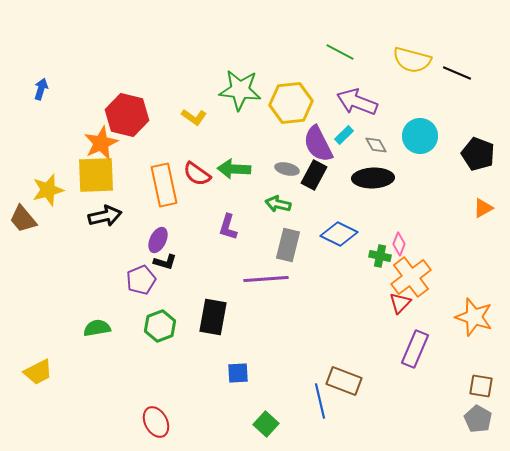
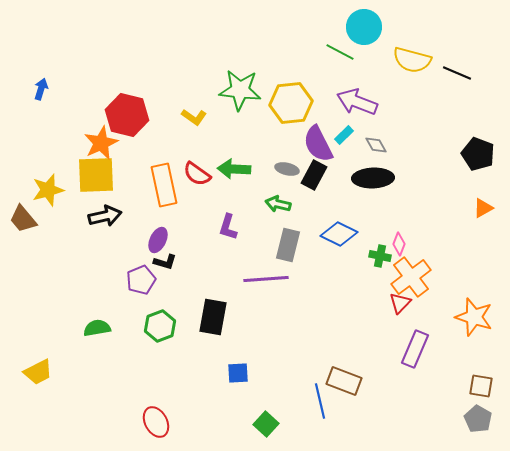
cyan circle at (420, 136): moved 56 px left, 109 px up
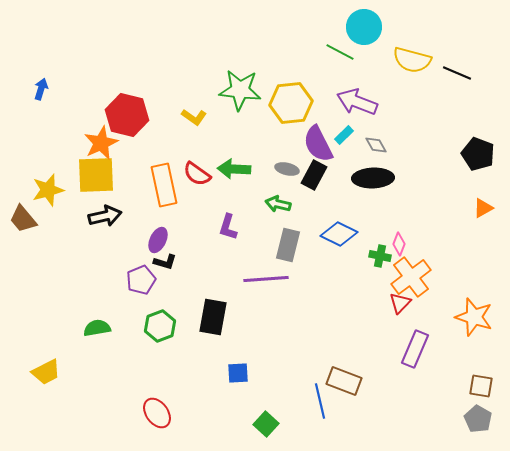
yellow trapezoid at (38, 372): moved 8 px right
red ellipse at (156, 422): moved 1 px right, 9 px up; rotated 8 degrees counterclockwise
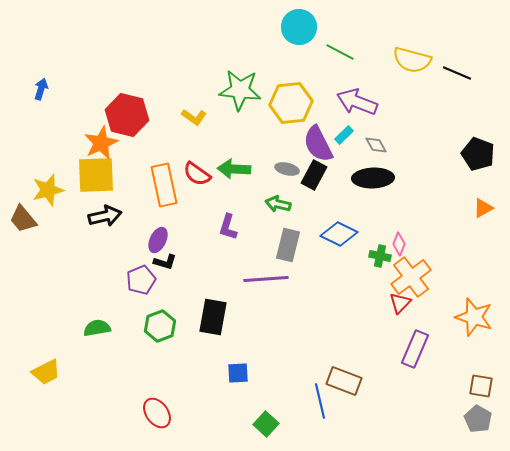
cyan circle at (364, 27): moved 65 px left
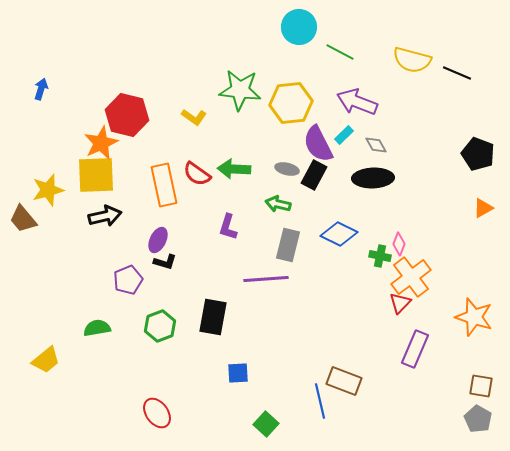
purple pentagon at (141, 280): moved 13 px left
yellow trapezoid at (46, 372): moved 12 px up; rotated 12 degrees counterclockwise
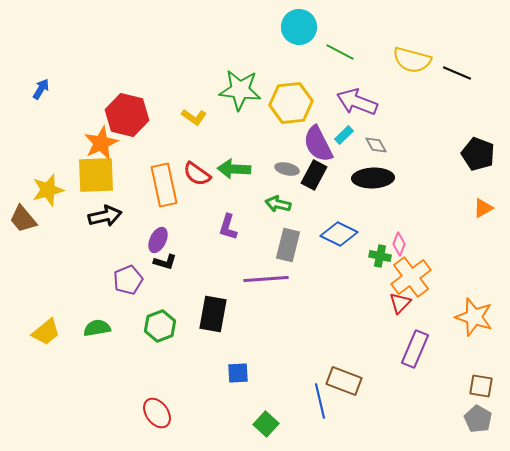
blue arrow at (41, 89): rotated 15 degrees clockwise
black rectangle at (213, 317): moved 3 px up
yellow trapezoid at (46, 360): moved 28 px up
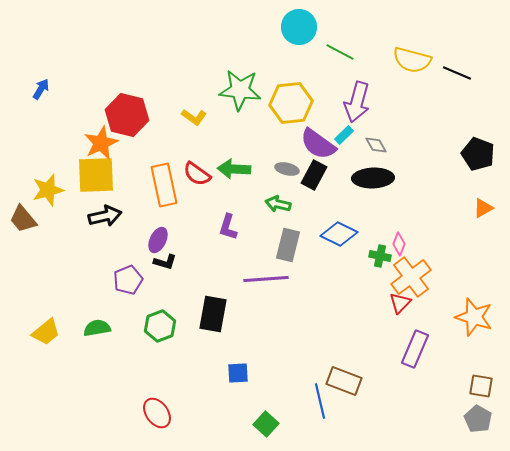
purple arrow at (357, 102): rotated 96 degrees counterclockwise
purple semicircle at (318, 144): rotated 27 degrees counterclockwise
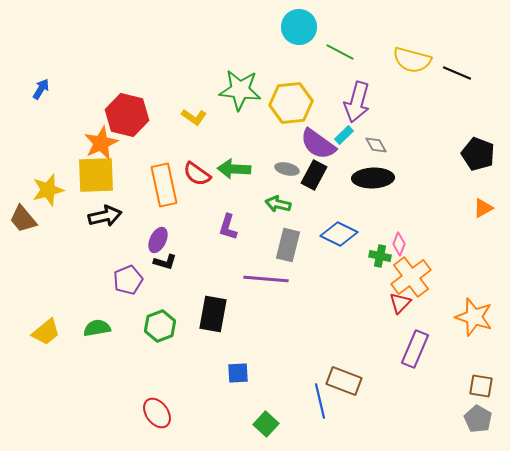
purple line at (266, 279): rotated 9 degrees clockwise
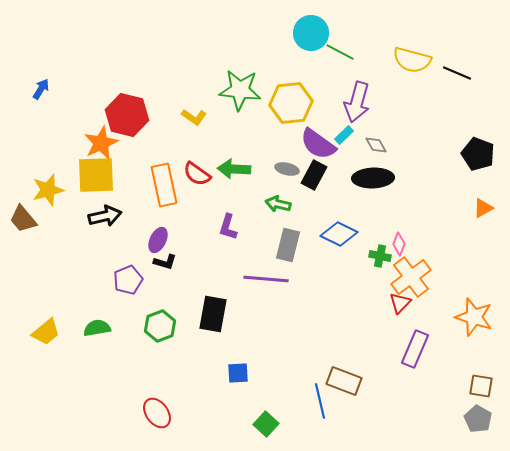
cyan circle at (299, 27): moved 12 px right, 6 px down
